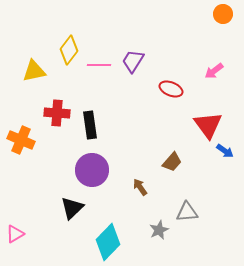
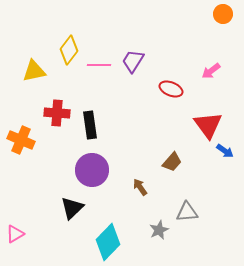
pink arrow: moved 3 px left
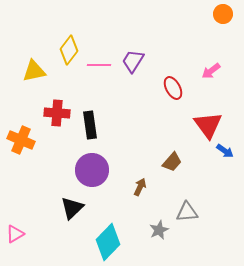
red ellipse: moved 2 px right, 1 px up; rotated 40 degrees clockwise
brown arrow: rotated 60 degrees clockwise
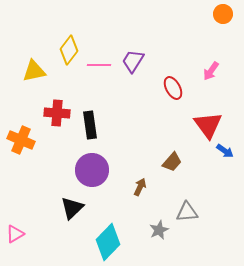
pink arrow: rotated 18 degrees counterclockwise
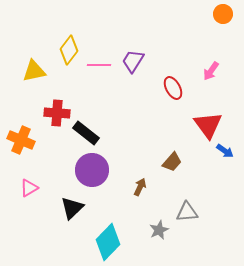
black rectangle: moved 4 px left, 8 px down; rotated 44 degrees counterclockwise
pink triangle: moved 14 px right, 46 px up
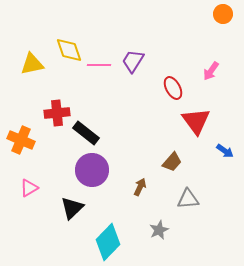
yellow diamond: rotated 56 degrees counterclockwise
yellow triangle: moved 2 px left, 7 px up
red cross: rotated 10 degrees counterclockwise
red triangle: moved 12 px left, 4 px up
gray triangle: moved 1 px right, 13 px up
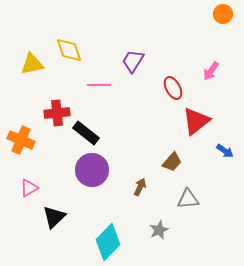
pink line: moved 20 px down
red triangle: rotated 28 degrees clockwise
black triangle: moved 18 px left, 9 px down
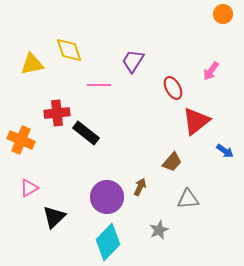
purple circle: moved 15 px right, 27 px down
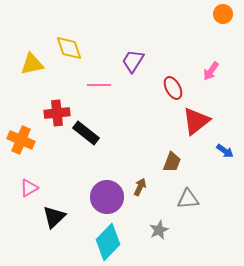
yellow diamond: moved 2 px up
brown trapezoid: rotated 20 degrees counterclockwise
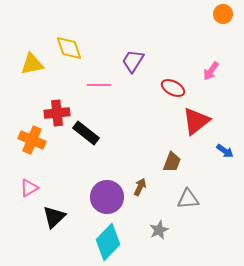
red ellipse: rotated 35 degrees counterclockwise
orange cross: moved 11 px right
